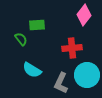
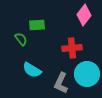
cyan circle: moved 1 px up
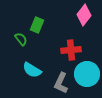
green rectangle: rotated 63 degrees counterclockwise
red cross: moved 1 px left, 2 px down
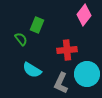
red cross: moved 4 px left
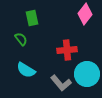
pink diamond: moved 1 px right, 1 px up
green rectangle: moved 5 px left, 7 px up; rotated 35 degrees counterclockwise
cyan semicircle: moved 6 px left
gray L-shape: rotated 65 degrees counterclockwise
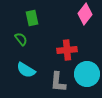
gray L-shape: moved 3 px left, 1 px up; rotated 45 degrees clockwise
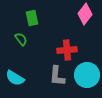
cyan semicircle: moved 11 px left, 8 px down
cyan circle: moved 1 px down
gray L-shape: moved 1 px left, 6 px up
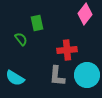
green rectangle: moved 5 px right, 5 px down
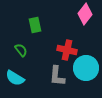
green rectangle: moved 2 px left, 2 px down
green semicircle: moved 11 px down
red cross: rotated 18 degrees clockwise
cyan circle: moved 1 px left, 7 px up
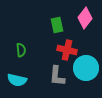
pink diamond: moved 4 px down
green rectangle: moved 22 px right
green semicircle: rotated 32 degrees clockwise
cyan semicircle: moved 2 px right, 2 px down; rotated 18 degrees counterclockwise
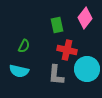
green semicircle: moved 3 px right, 4 px up; rotated 32 degrees clockwise
cyan circle: moved 1 px right, 1 px down
gray L-shape: moved 1 px left, 1 px up
cyan semicircle: moved 2 px right, 9 px up
